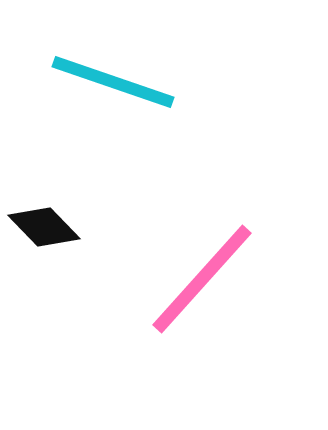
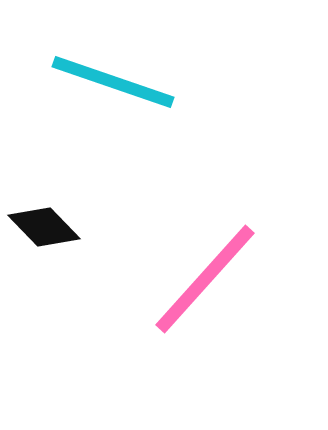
pink line: moved 3 px right
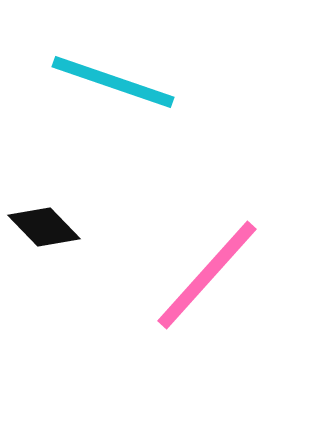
pink line: moved 2 px right, 4 px up
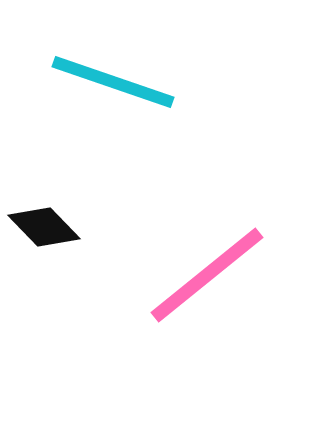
pink line: rotated 9 degrees clockwise
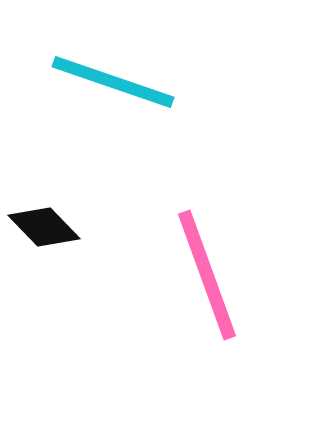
pink line: rotated 71 degrees counterclockwise
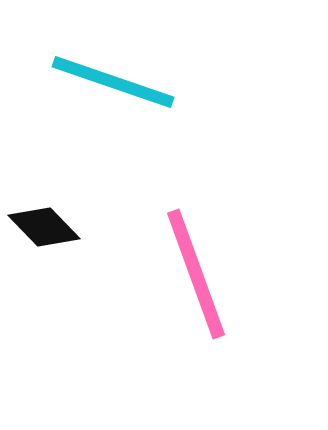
pink line: moved 11 px left, 1 px up
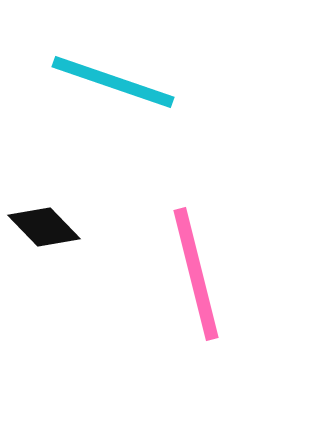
pink line: rotated 6 degrees clockwise
